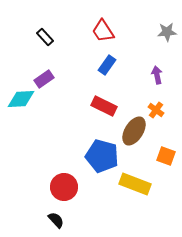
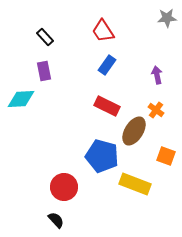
gray star: moved 14 px up
purple rectangle: moved 8 px up; rotated 66 degrees counterclockwise
red rectangle: moved 3 px right
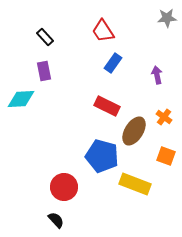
blue rectangle: moved 6 px right, 2 px up
orange cross: moved 8 px right, 7 px down
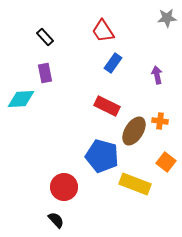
purple rectangle: moved 1 px right, 2 px down
orange cross: moved 4 px left, 4 px down; rotated 28 degrees counterclockwise
orange square: moved 6 px down; rotated 18 degrees clockwise
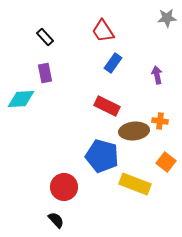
brown ellipse: rotated 52 degrees clockwise
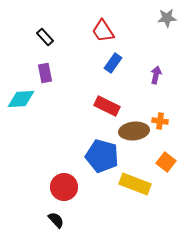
purple arrow: moved 1 px left; rotated 24 degrees clockwise
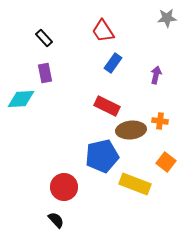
black rectangle: moved 1 px left, 1 px down
brown ellipse: moved 3 px left, 1 px up
blue pentagon: rotated 28 degrees counterclockwise
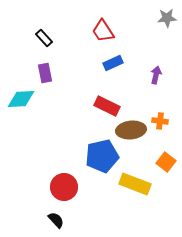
blue rectangle: rotated 30 degrees clockwise
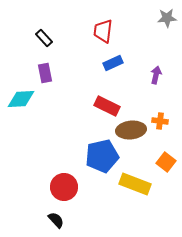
red trapezoid: rotated 40 degrees clockwise
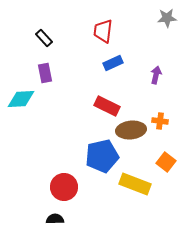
black semicircle: moved 1 px left, 1 px up; rotated 48 degrees counterclockwise
